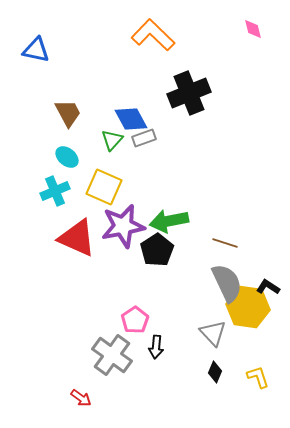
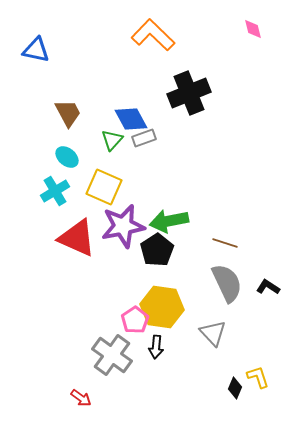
cyan cross: rotated 8 degrees counterclockwise
yellow hexagon: moved 86 px left
black diamond: moved 20 px right, 16 px down
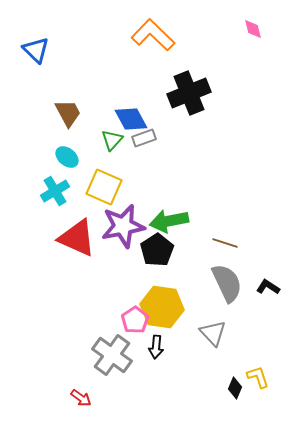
blue triangle: rotated 32 degrees clockwise
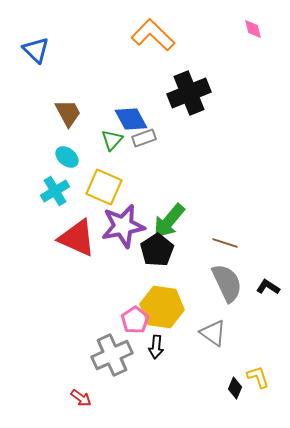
green arrow: rotated 39 degrees counterclockwise
gray triangle: rotated 12 degrees counterclockwise
gray cross: rotated 30 degrees clockwise
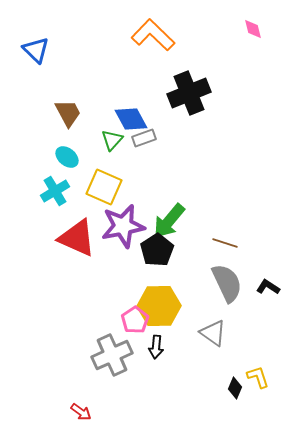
yellow hexagon: moved 3 px left, 1 px up; rotated 9 degrees counterclockwise
red arrow: moved 14 px down
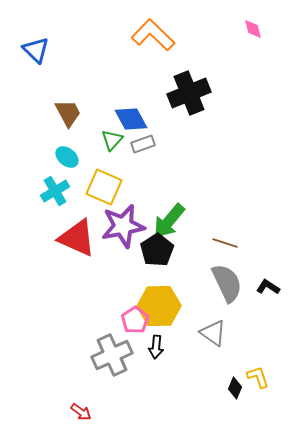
gray rectangle: moved 1 px left, 6 px down
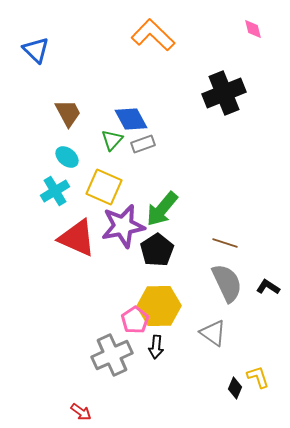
black cross: moved 35 px right
green arrow: moved 7 px left, 12 px up
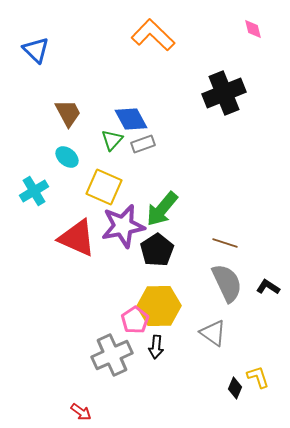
cyan cross: moved 21 px left
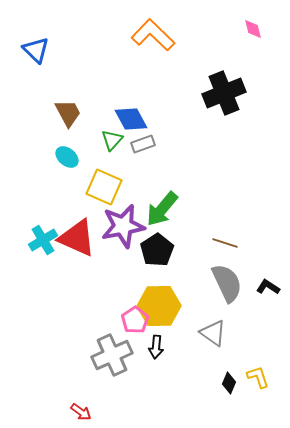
cyan cross: moved 9 px right, 49 px down
black diamond: moved 6 px left, 5 px up
